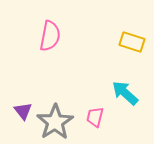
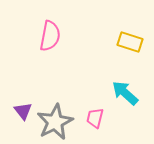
yellow rectangle: moved 2 px left
pink trapezoid: moved 1 px down
gray star: rotated 6 degrees clockwise
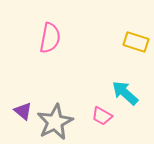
pink semicircle: moved 2 px down
yellow rectangle: moved 6 px right
purple triangle: rotated 12 degrees counterclockwise
pink trapezoid: moved 7 px right, 2 px up; rotated 75 degrees counterclockwise
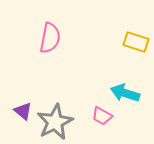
cyan arrow: rotated 24 degrees counterclockwise
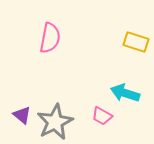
purple triangle: moved 1 px left, 4 px down
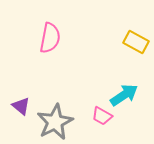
yellow rectangle: rotated 10 degrees clockwise
cyan arrow: moved 1 px left, 2 px down; rotated 128 degrees clockwise
purple triangle: moved 1 px left, 9 px up
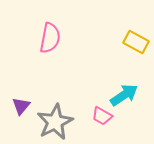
purple triangle: rotated 30 degrees clockwise
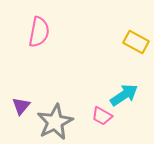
pink semicircle: moved 11 px left, 6 px up
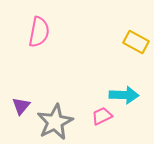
cyan arrow: rotated 36 degrees clockwise
pink trapezoid: rotated 125 degrees clockwise
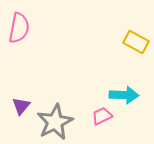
pink semicircle: moved 20 px left, 4 px up
